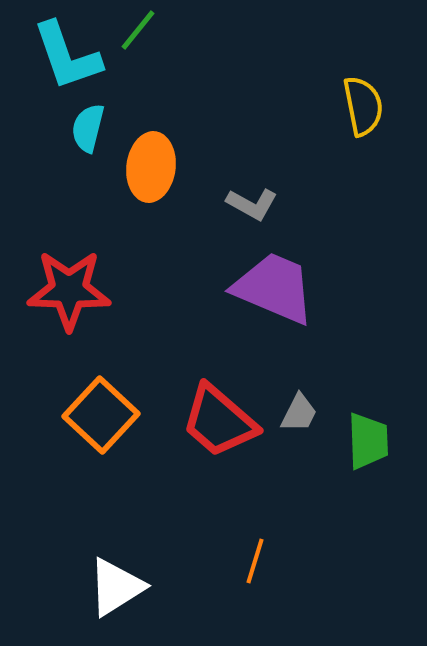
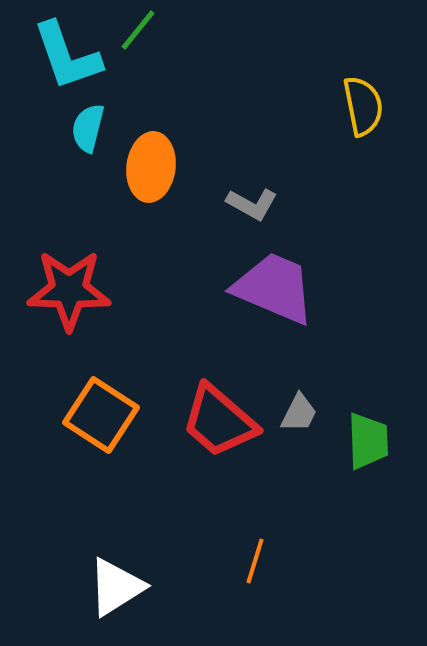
orange square: rotated 10 degrees counterclockwise
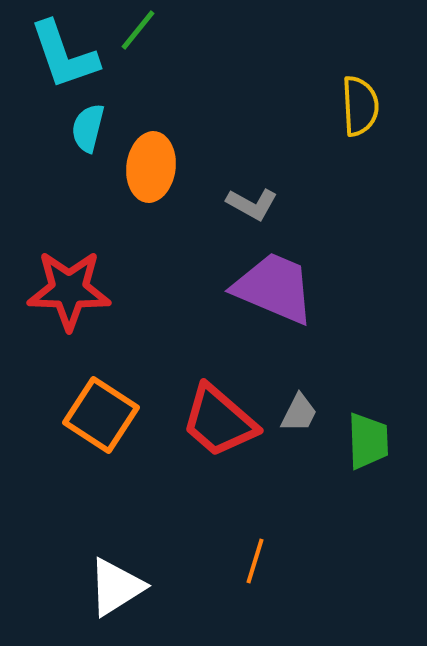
cyan L-shape: moved 3 px left, 1 px up
yellow semicircle: moved 3 px left; rotated 8 degrees clockwise
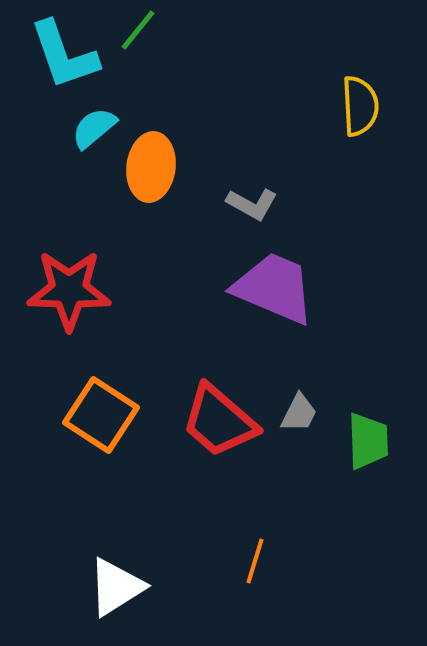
cyan semicircle: moved 6 px right; rotated 36 degrees clockwise
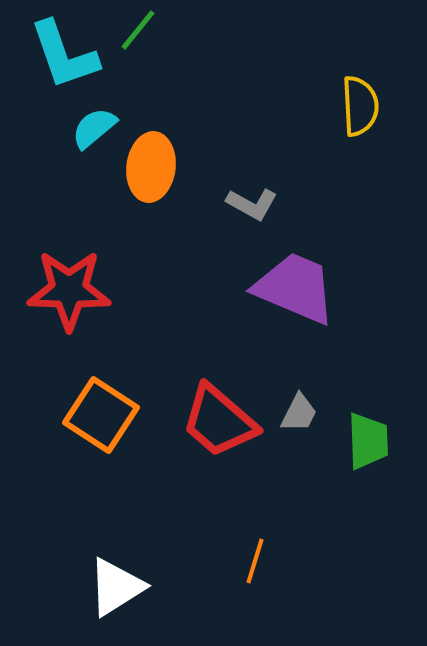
purple trapezoid: moved 21 px right
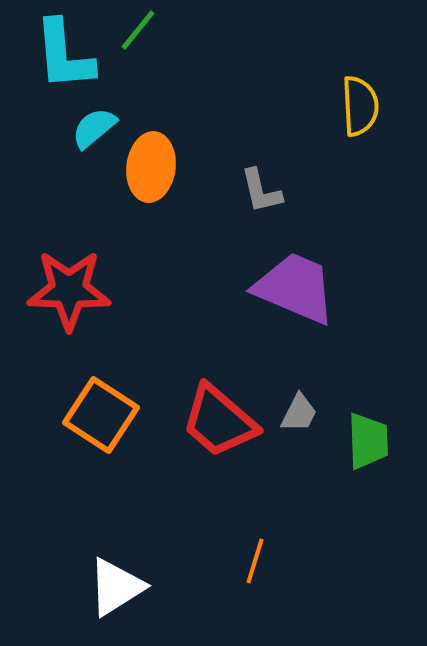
cyan L-shape: rotated 14 degrees clockwise
gray L-shape: moved 9 px right, 13 px up; rotated 48 degrees clockwise
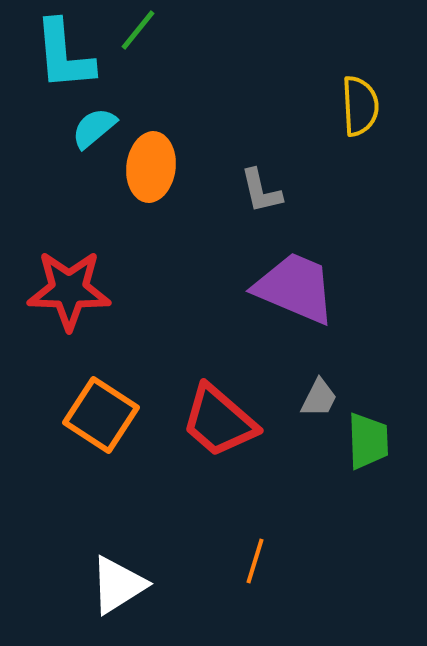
gray trapezoid: moved 20 px right, 15 px up
white triangle: moved 2 px right, 2 px up
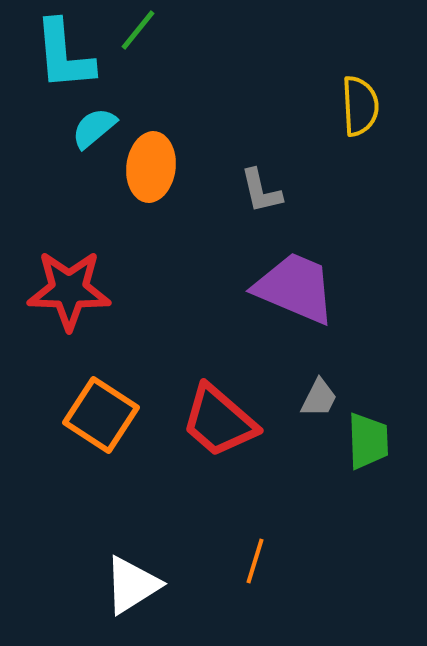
white triangle: moved 14 px right
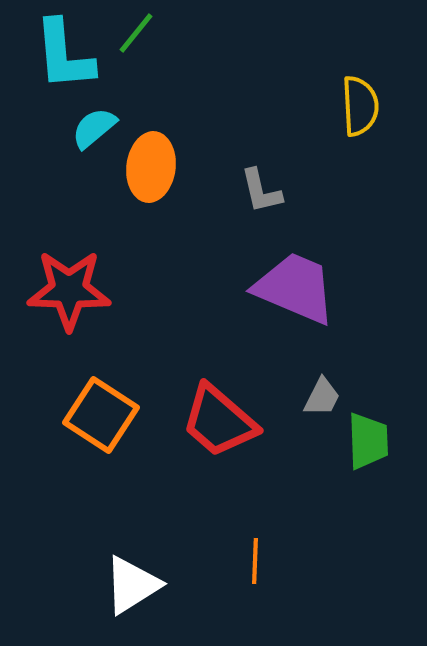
green line: moved 2 px left, 3 px down
gray trapezoid: moved 3 px right, 1 px up
orange line: rotated 15 degrees counterclockwise
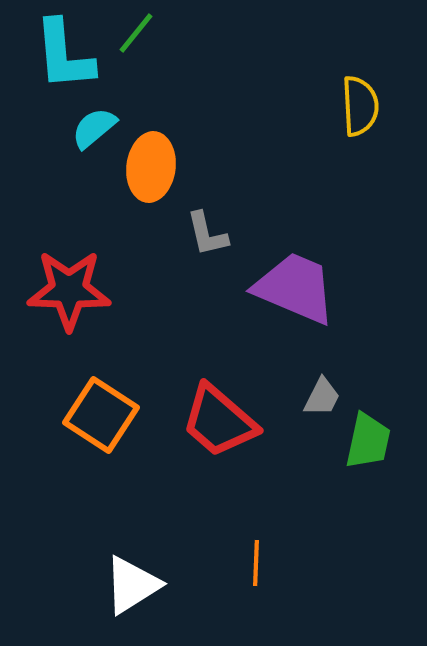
gray L-shape: moved 54 px left, 43 px down
green trapezoid: rotated 14 degrees clockwise
orange line: moved 1 px right, 2 px down
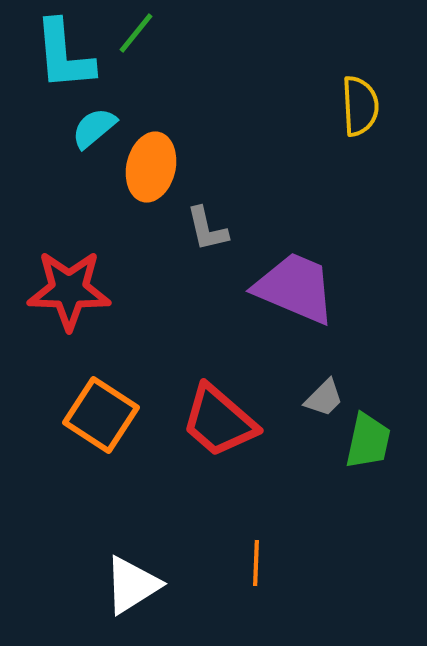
orange ellipse: rotated 6 degrees clockwise
gray L-shape: moved 5 px up
gray trapezoid: moved 2 px right, 1 px down; rotated 18 degrees clockwise
